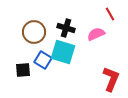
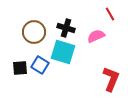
pink semicircle: moved 2 px down
blue square: moved 3 px left, 5 px down
black square: moved 3 px left, 2 px up
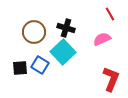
pink semicircle: moved 6 px right, 3 px down
cyan square: rotated 30 degrees clockwise
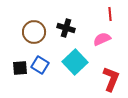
red line: rotated 24 degrees clockwise
cyan square: moved 12 px right, 10 px down
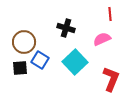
brown circle: moved 10 px left, 10 px down
blue square: moved 5 px up
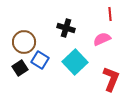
black square: rotated 28 degrees counterclockwise
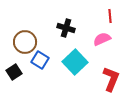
red line: moved 2 px down
brown circle: moved 1 px right
black square: moved 6 px left, 4 px down
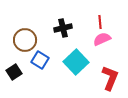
red line: moved 10 px left, 6 px down
black cross: moved 3 px left; rotated 30 degrees counterclockwise
brown circle: moved 2 px up
cyan square: moved 1 px right
red L-shape: moved 1 px left, 1 px up
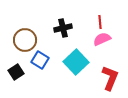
black square: moved 2 px right
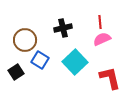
cyan square: moved 1 px left
red L-shape: rotated 35 degrees counterclockwise
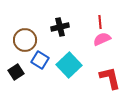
black cross: moved 3 px left, 1 px up
cyan square: moved 6 px left, 3 px down
